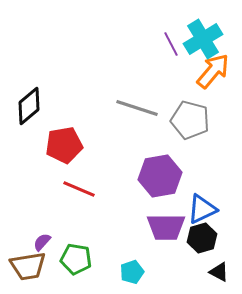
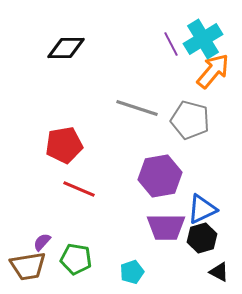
black diamond: moved 37 px right, 58 px up; rotated 39 degrees clockwise
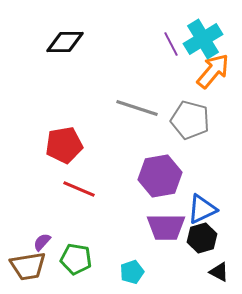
black diamond: moved 1 px left, 6 px up
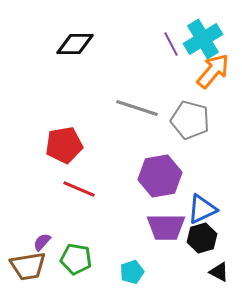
black diamond: moved 10 px right, 2 px down
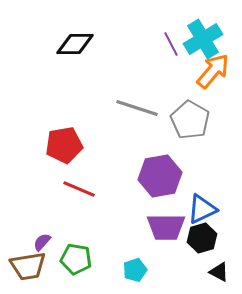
gray pentagon: rotated 15 degrees clockwise
cyan pentagon: moved 3 px right, 2 px up
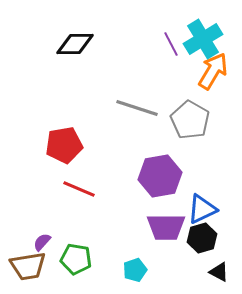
orange arrow: rotated 9 degrees counterclockwise
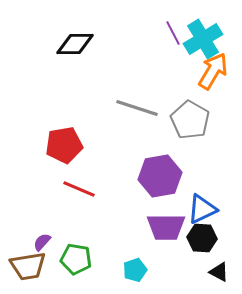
purple line: moved 2 px right, 11 px up
black hexagon: rotated 20 degrees clockwise
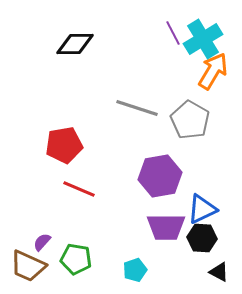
brown trapezoid: rotated 33 degrees clockwise
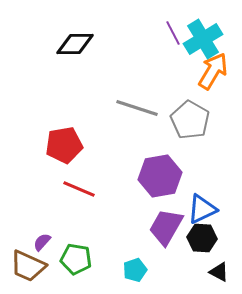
purple trapezoid: rotated 120 degrees clockwise
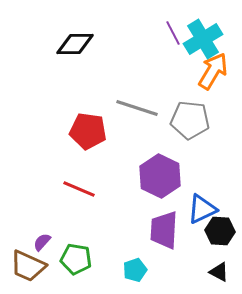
gray pentagon: rotated 24 degrees counterclockwise
red pentagon: moved 24 px right, 14 px up; rotated 18 degrees clockwise
purple hexagon: rotated 24 degrees counterclockwise
purple trapezoid: moved 2 px left, 3 px down; rotated 27 degrees counterclockwise
black hexagon: moved 18 px right, 7 px up
